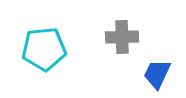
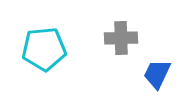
gray cross: moved 1 px left, 1 px down
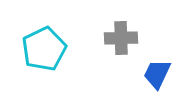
cyan pentagon: rotated 21 degrees counterclockwise
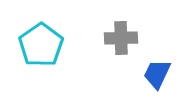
cyan pentagon: moved 3 px left, 4 px up; rotated 9 degrees counterclockwise
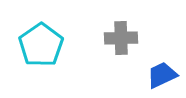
blue trapezoid: moved 5 px right, 1 px down; rotated 40 degrees clockwise
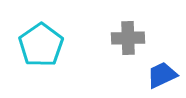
gray cross: moved 7 px right
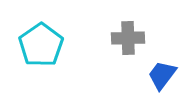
blue trapezoid: rotated 28 degrees counterclockwise
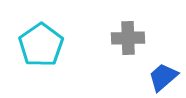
blue trapezoid: moved 1 px right, 2 px down; rotated 12 degrees clockwise
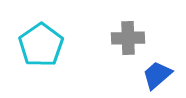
blue trapezoid: moved 6 px left, 2 px up
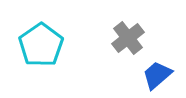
gray cross: rotated 36 degrees counterclockwise
